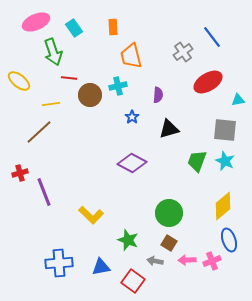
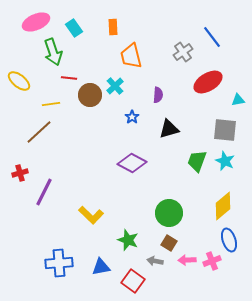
cyan cross: moved 3 px left; rotated 30 degrees counterclockwise
purple line: rotated 48 degrees clockwise
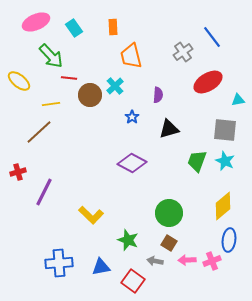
green arrow: moved 2 px left, 4 px down; rotated 24 degrees counterclockwise
red cross: moved 2 px left, 1 px up
blue ellipse: rotated 25 degrees clockwise
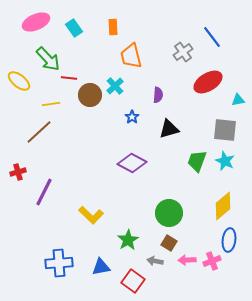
green arrow: moved 3 px left, 3 px down
green star: rotated 20 degrees clockwise
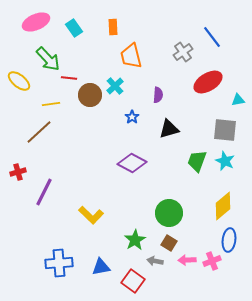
green star: moved 7 px right
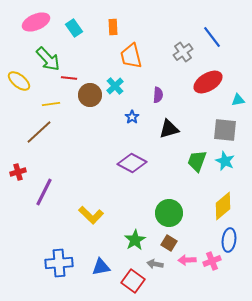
gray arrow: moved 3 px down
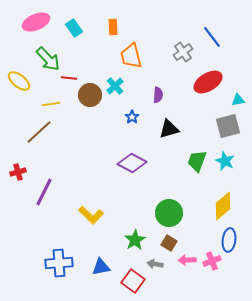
gray square: moved 3 px right, 4 px up; rotated 20 degrees counterclockwise
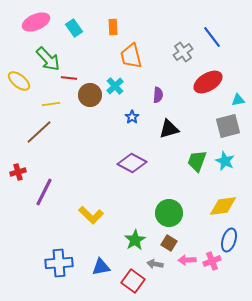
yellow diamond: rotated 32 degrees clockwise
blue ellipse: rotated 10 degrees clockwise
